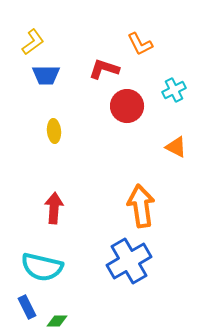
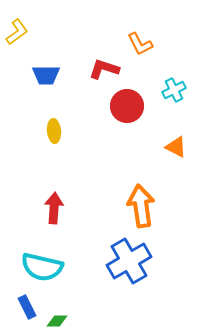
yellow L-shape: moved 16 px left, 10 px up
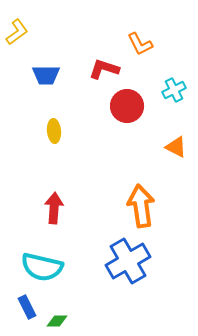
blue cross: moved 1 px left
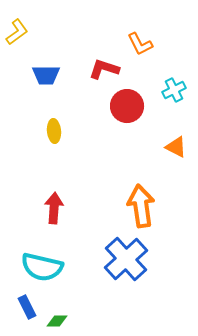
blue cross: moved 2 px left, 2 px up; rotated 12 degrees counterclockwise
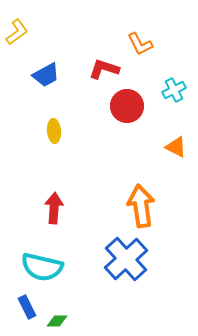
blue trapezoid: rotated 28 degrees counterclockwise
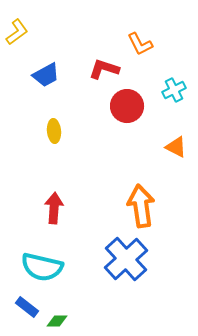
blue rectangle: rotated 25 degrees counterclockwise
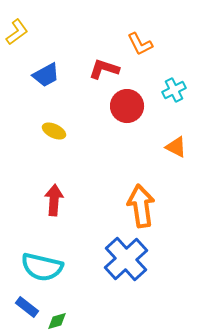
yellow ellipse: rotated 60 degrees counterclockwise
red arrow: moved 8 px up
green diamond: rotated 15 degrees counterclockwise
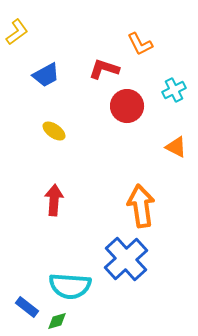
yellow ellipse: rotated 10 degrees clockwise
cyan semicircle: moved 28 px right, 19 px down; rotated 9 degrees counterclockwise
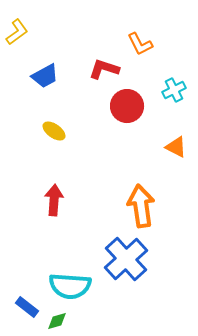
blue trapezoid: moved 1 px left, 1 px down
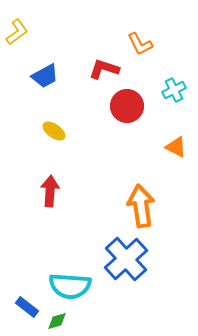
red arrow: moved 4 px left, 9 px up
